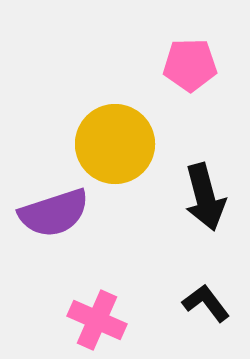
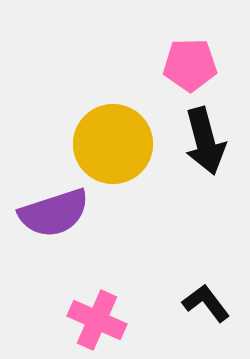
yellow circle: moved 2 px left
black arrow: moved 56 px up
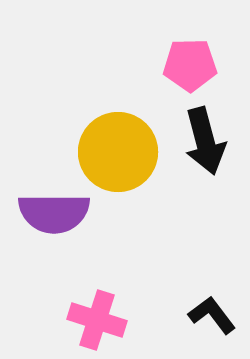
yellow circle: moved 5 px right, 8 px down
purple semicircle: rotated 18 degrees clockwise
black L-shape: moved 6 px right, 12 px down
pink cross: rotated 6 degrees counterclockwise
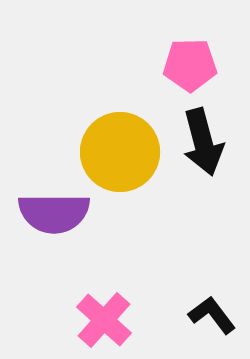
black arrow: moved 2 px left, 1 px down
yellow circle: moved 2 px right
pink cross: moved 7 px right; rotated 24 degrees clockwise
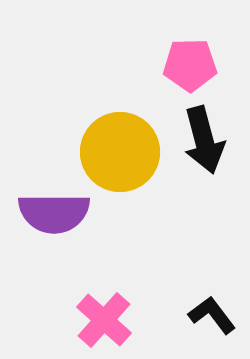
black arrow: moved 1 px right, 2 px up
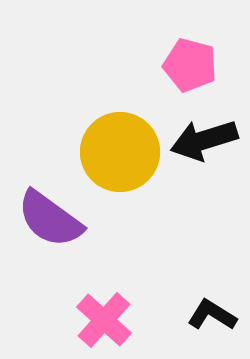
pink pentagon: rotated 16 degrees clockwise
black arrow: rotated 88 degrees clockwise
purple semicircle: moved 4 px left, 6 px down; rotated 36 degrees clockwise
black L-shape: rotated 21 degrees counterclockwise
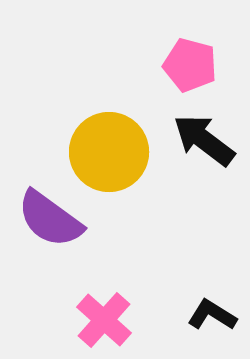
black arrow: rotated 54 degrees clockwise
yellow circle: moved 11 px left
